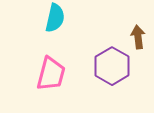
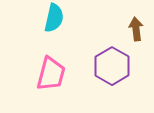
cyan semicircle: moved 1 px left
brown arrow: moved 2 px left, 8 px up
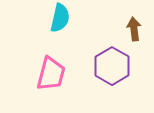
cyan semicircle: moved 6 px right
brown arrow: moved 2 px left
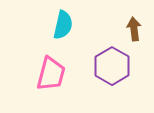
cyan semicircle: moved 3 px right, 7 px down
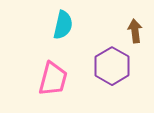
brown arrow: moved 1 px right, 2 px down
pink trapezoid: moved 2 px right, 5 px down
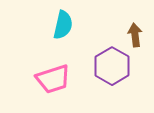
brown arrow: moved 4 px down
pink trapezoid: rotated 57 degrees clockwise
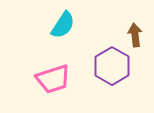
cyan semicircle: rotated 20 degrees clockwise
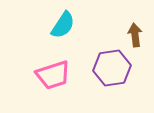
purple hexagon: moved 2 px down; rotated 21 degrees clockwise
pink trapezoid: moved 4 px up
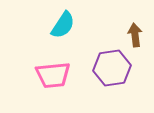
pink trapezoid: rotated 12 degrees clockwise
